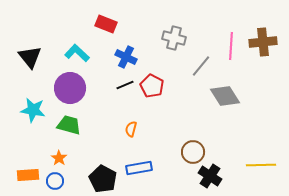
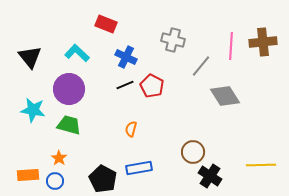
gray cross: moved 1 px left, 2 px down
purple circle: moved 1 px left, 1 px down
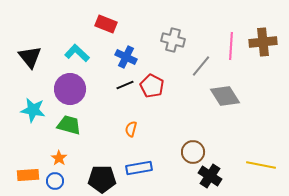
purple circle: moved 1 px right
yellow line: rotated 12 degrees clockwise
black pentagon: moved 1 px left; rotated 28 degrees counterclockwise
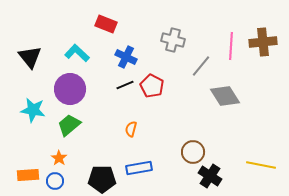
green trapezoid: rotated 55 degrees counterclockwise
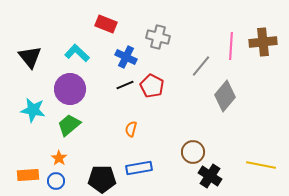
gray cross: moved 15 px left, 3 px up
gray diamond: rotated 72 degrees clockwise
blue circle: moved 1 px right
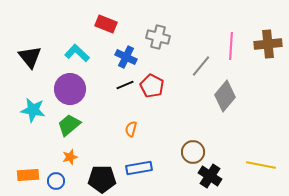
brown cross: moved 5 px right, 2 px down
orange star: moved 11 px right, 1 px up; rotated 21 degrees clockwise
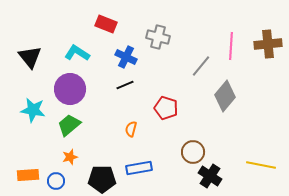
cyan L-shape: rotated 10 degrees counterclockwise
red pentagon: moved 14 px right, 22 px down; rotated 10 degrees counterclockwise
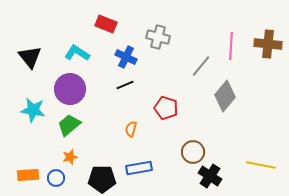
brown cross: rotated 12 degrees clockwise
blue circle: moved 3 px up
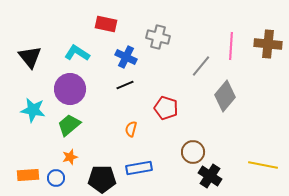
red rectangle: rotated 10 degrees counterclockwise
yellow line: moved 2 px right
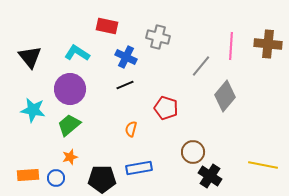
red rectangle: moved 1 px right, 2 px down
